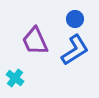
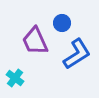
blue circle: moved 13 px left, 4 px down
blue L-shape: moved 2 px right, 4 px down
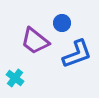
purple trapezoid: rotated 28 degrees counterclockwise
blue L-shape: rotated 12 degrees clockwise
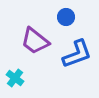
blue circle: moved 4 px right, 6 px up
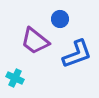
blue circle: moved 6 px left, 2 px down
cyan cross: rotated 12 degrees counterclockwise
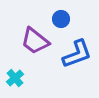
blue circle: moved 1 px right
cyan cross: rotated 24 degrees clockwise
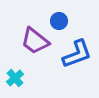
blue circle: moved 2 px left, 2 px down
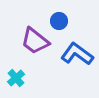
blue L-shape: rotated 124 degrees counterclockwise
cyan cross: moved 1 px right
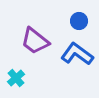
blue circle: moved 20 px right
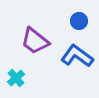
blue L-shape: moved 2 px down
